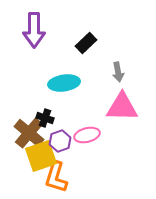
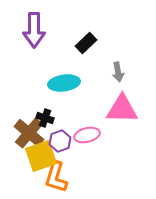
pink triangle: moved 2 px down
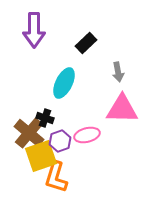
cyan ellipse: rotated 56 degrees counterclockwise
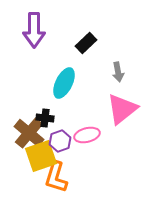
pink triangle: rotated 40 degrees counterclockwise
black cross: rotated 12 degrees counterclockwise
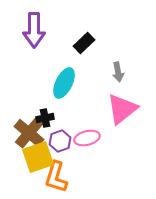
black rectangle: moved 2 px left
black cross: rotated 18 degrees counterclockwise
pink ellipse: moved 3 px down
yellow square: moved 3 px left, 1 px down
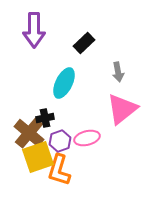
orange L-shape: moved 3 px right, 7 px up
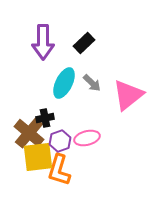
purple arrow: moved 9 px right, 12 px down
gray arrow: moved 26 px left, 11 px down; rotated 36 degrees counterclockwise
pink triangle: moved 6 px right, 14 px up
yellow square: rotated 12 degrees clockwise
